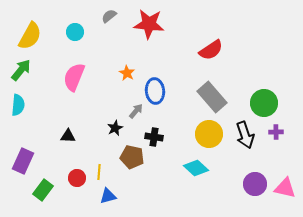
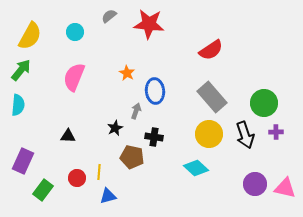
gray arrow: rotated 21 degrees counterclockwise
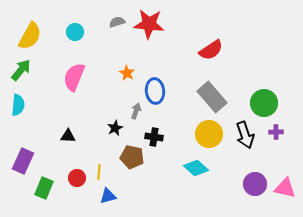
gray semicircle: moved 8 px right, 6 px down; rotated 21 degrees clockwise
green rectangle: moved 1 px right, 2 px up; rotated 15 degrees counterclockwise
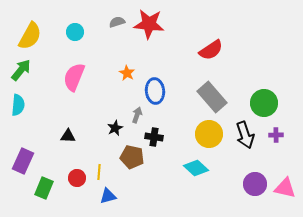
gray arrow: moved 1 px right, 4 px down
purple cross: moved 3 px down
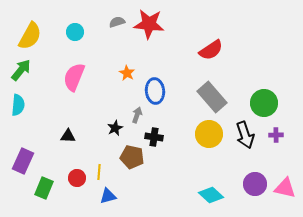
cyan diamond: moved 15 px right, 27 px down
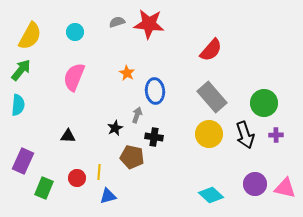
red semicircle: rotated 15 degrees counterclockwise
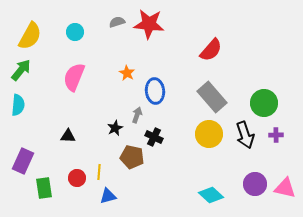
black cross: rotated 18 degrees clockwise
green rectangle: rotated 30 degrees counterclockwise
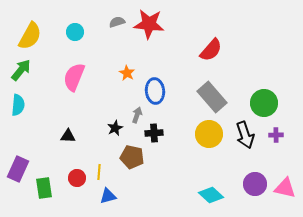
black cross: moved 4 px up; rotated 30 degrees counterclockwise
purple rectangle: moved 5 px left, 8 px down
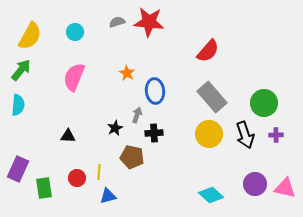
red star: moved 2 px up
red semicircle: moved 3 px left, 1 px down
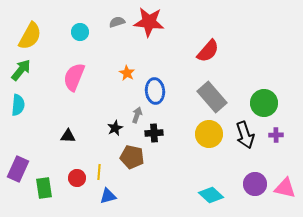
cyan circle: moved 5 px right
